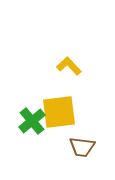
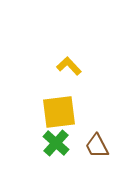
green cross: moved 24 px right, 22 px down; rotated 8 degrees counterclockwise
brown trapezoid: moved 15 px right, 1 px up; rotated 56 degrees clockwise
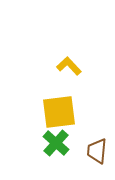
brown trapezoid: moved 5 px down; rotated 32 degrees clockwise
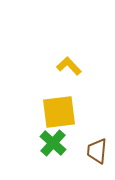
green cross: moved 3 px left
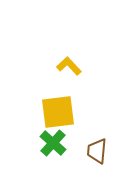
yellow square: moved 1 px left
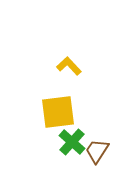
green cross: moved 19 px right, 1 px up
brown trapezoid: rotated 28 degrees clockwise
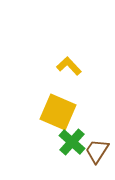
yellow square: rotated 30 degrees clockwise
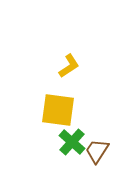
yellow L-shape: rotated 100 degrees clockwise
yellow square: moved 2 px up; rotated 15 degrees counterclockwise
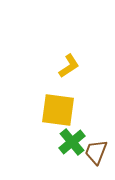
green cross: rotated 8 degrees clockwise
brown trapezoid: moved 1 px left, 1 px down; rotated 12 degrees counterclockwise
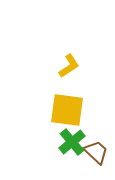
yellow square: moved 9 px right
brown trapezoid: rotated 112 degrees clockwise
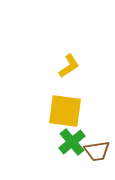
yellow square: moved 2 px left, 1 px down
brown trapezoid: moved 1 px right, 1 px up; rotated 128 degrees clockwise
